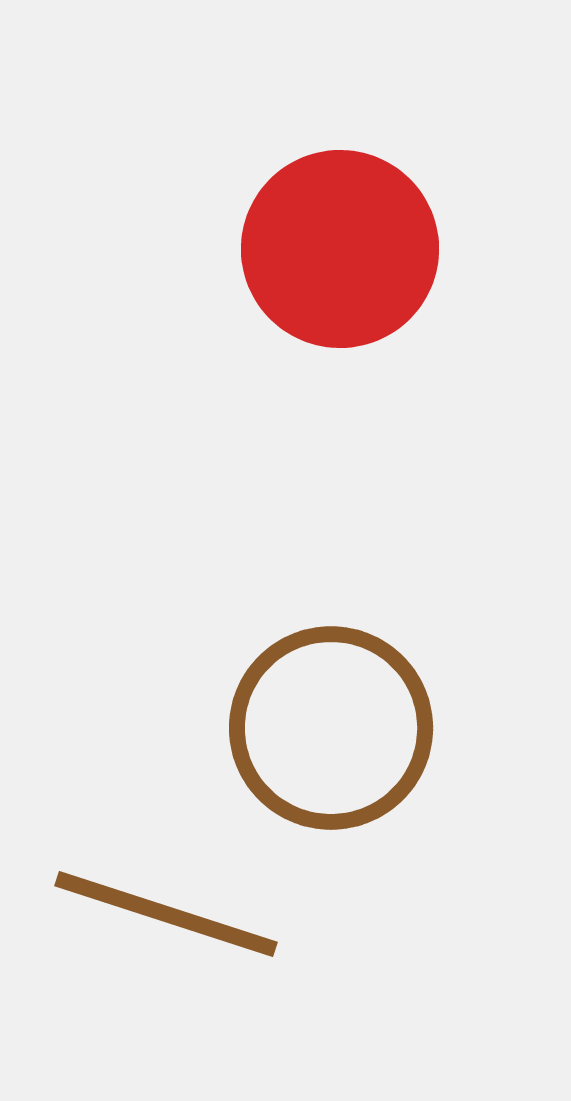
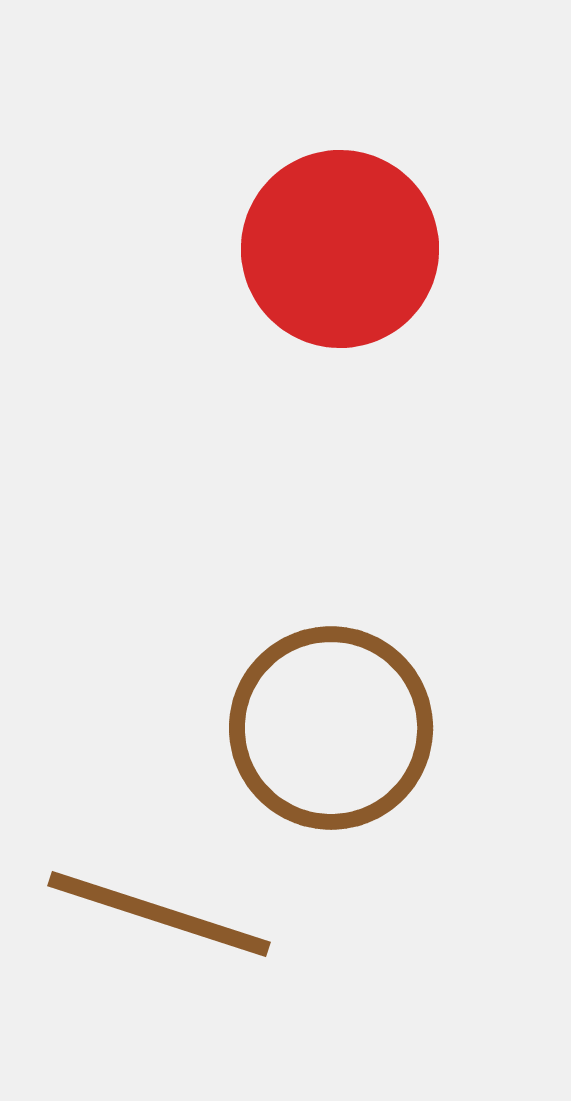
brown line: moved 7 px left
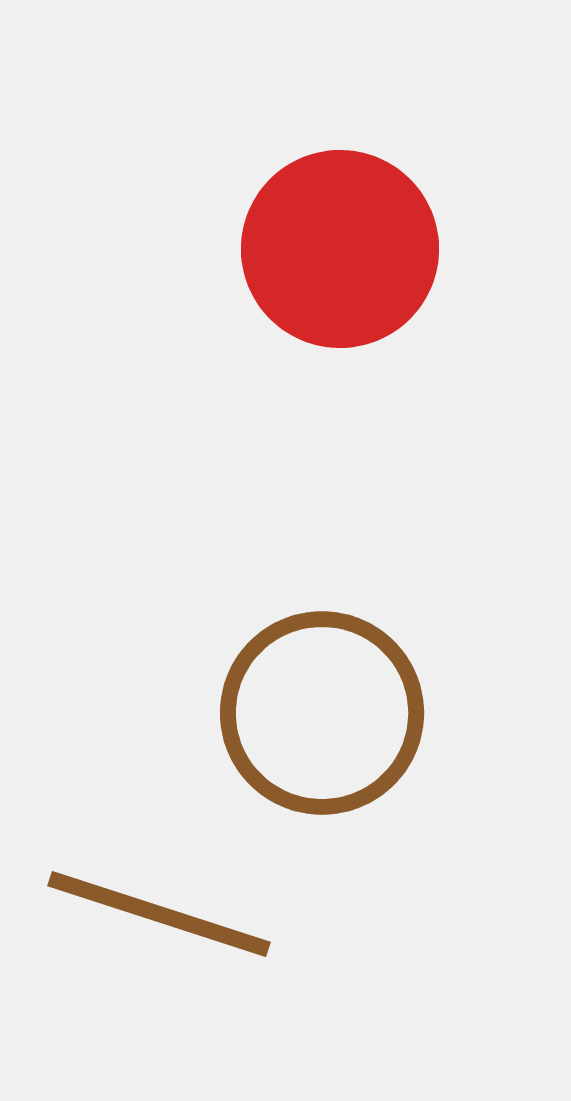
brown circle: moved 9 px left, 15 px up
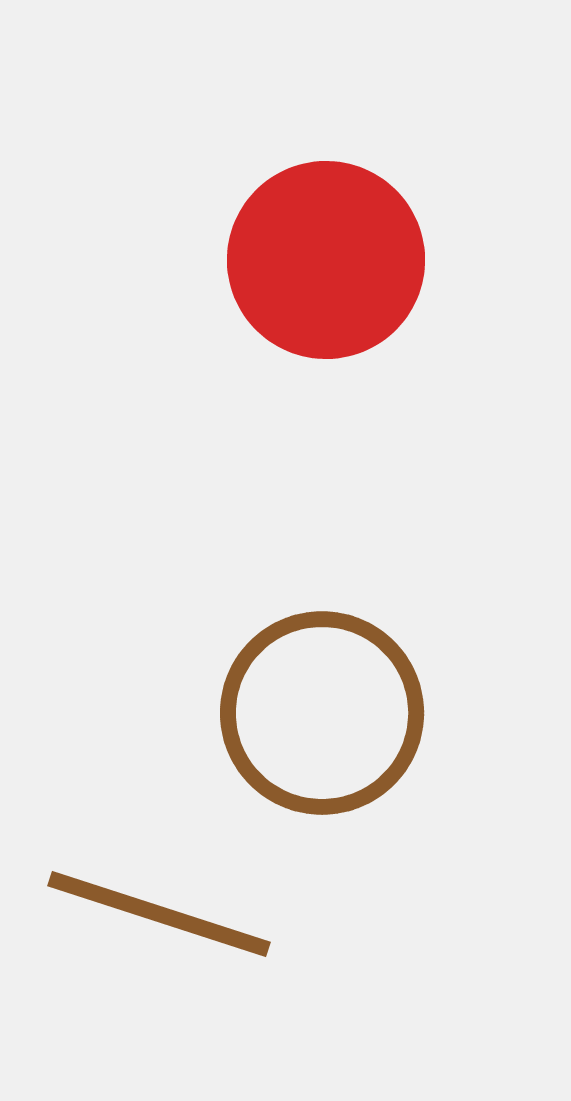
red circle: moved 14 px left, 11 px down
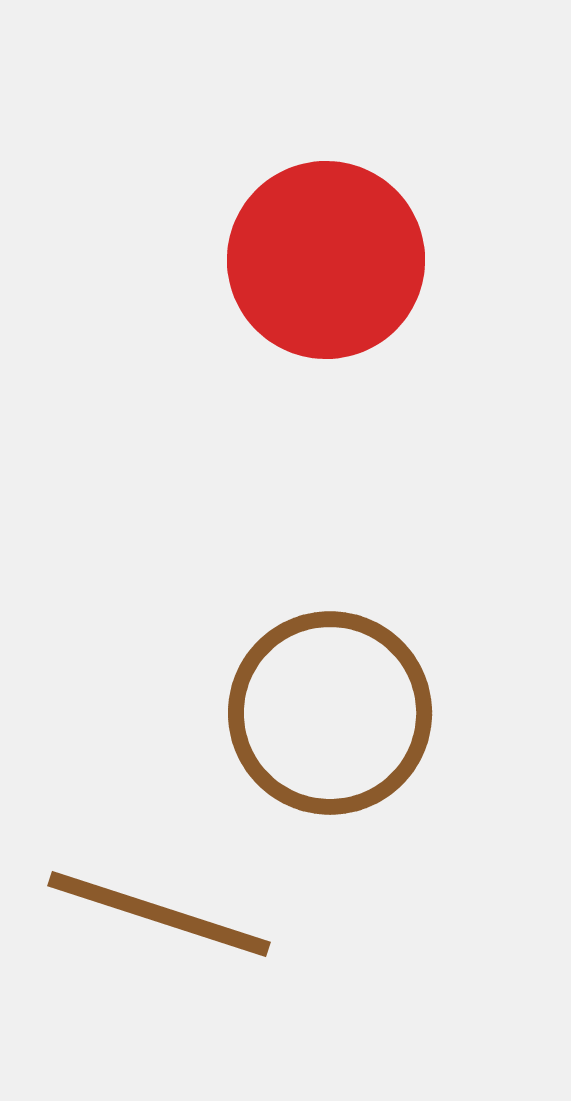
brown circle: moved 8 px right
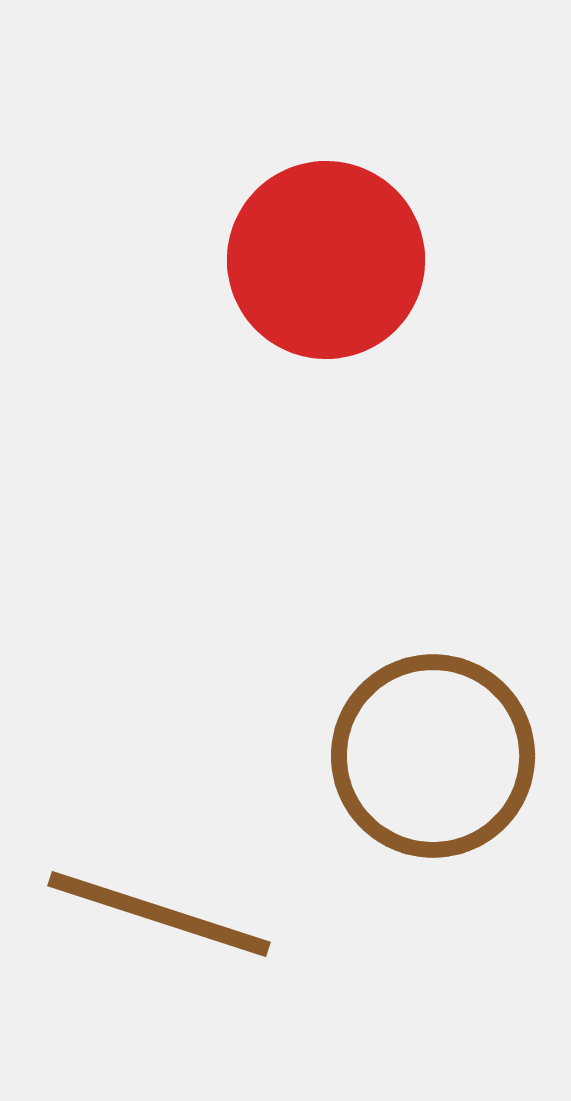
brown circle: moved 103 px right, 43 px down
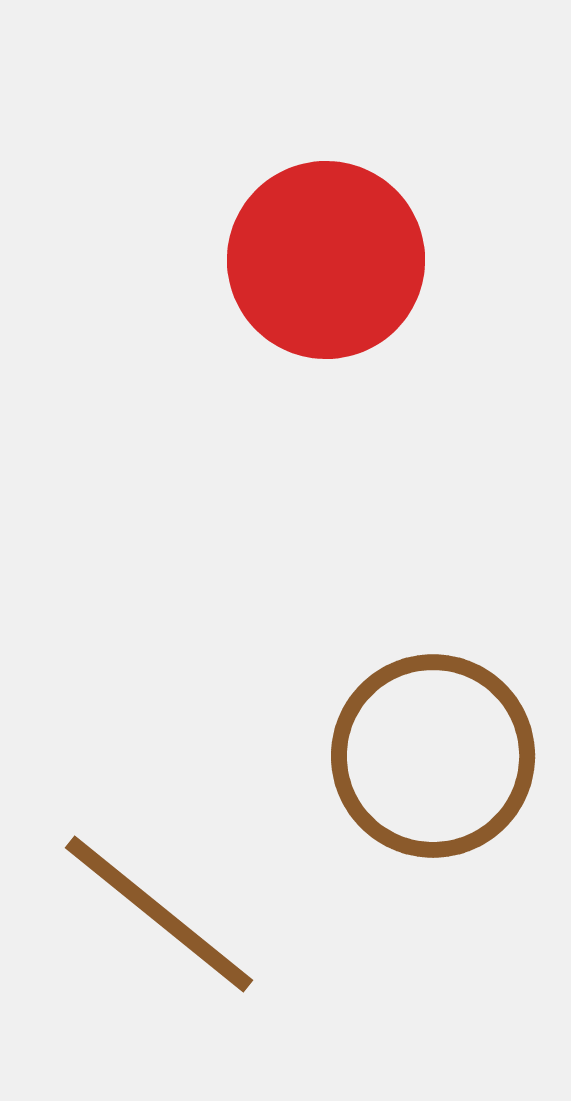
brown line: rotated 21 degrees clockwise
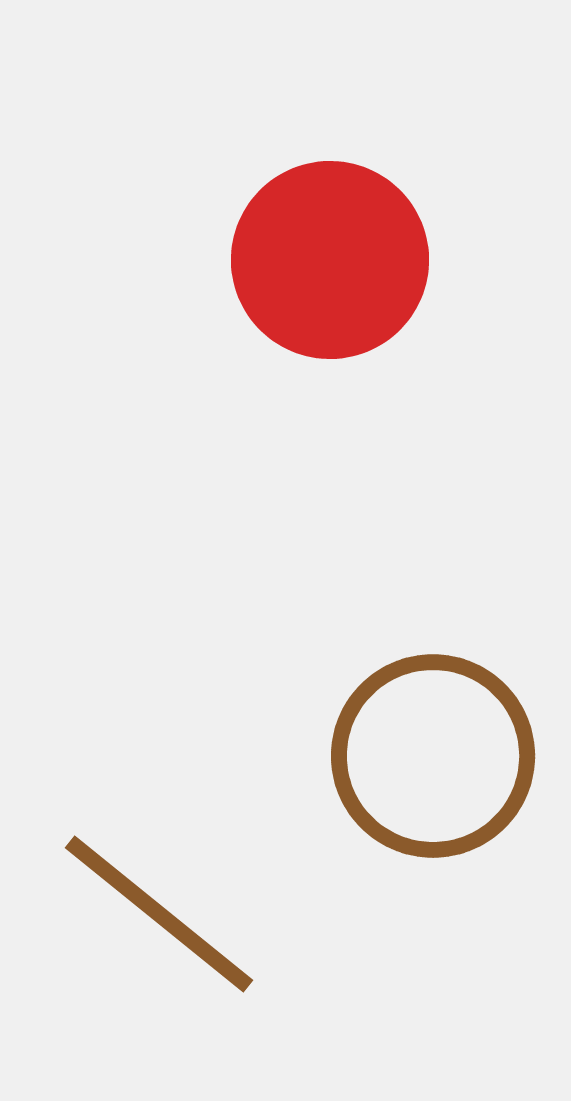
red circle: moved 4 px right
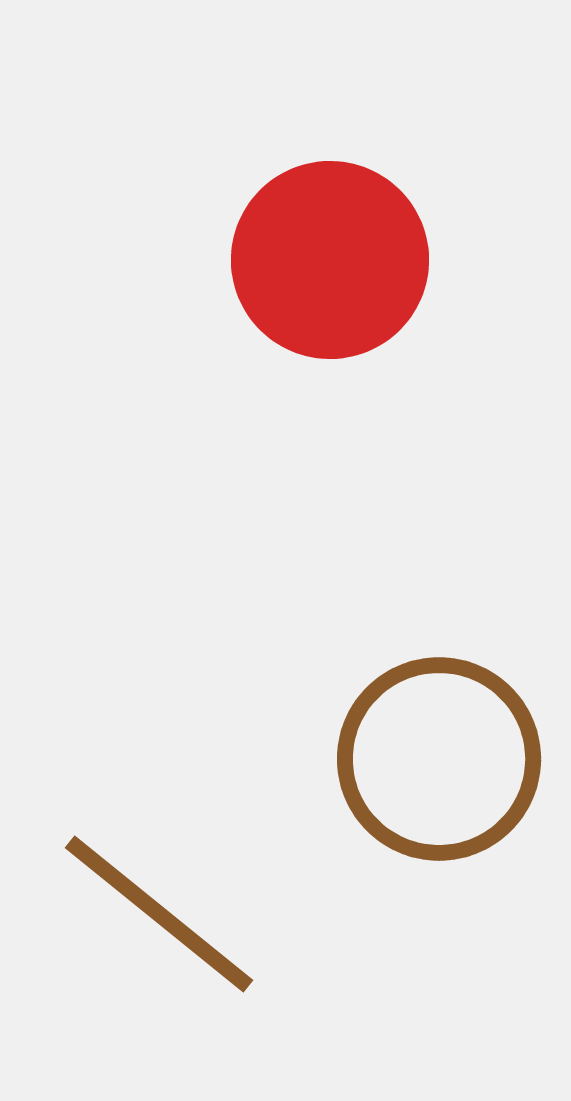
brown circle: moved 6 px right, 3 px down
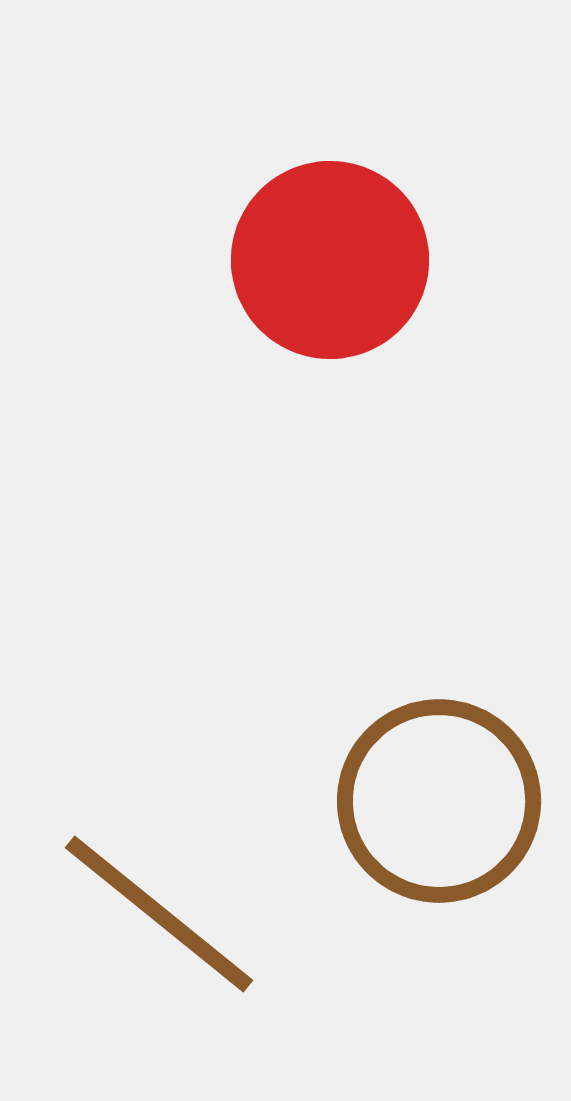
brown circle: moved 42 px down
